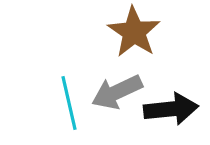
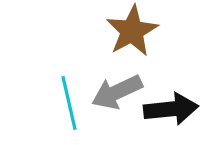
brown star: moved 2 px left, 1 px up; rotated 10 degrees clockwise
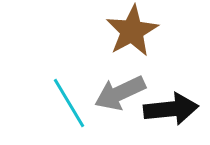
gray arrow: moved 3 px right, 1 px down
cyan line: rotated 18 degrees counterclockwise
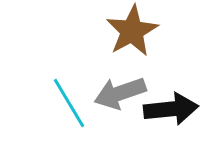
gray arrow: rotated 6 degrees clockwise
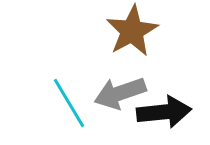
black arrow: moved 7 px left, 3 px down
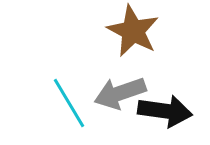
brown star: moved 1 px right; rotated 16 degrees counterclockwise
black arrow: moved 1 px right, 1 px up; rotated 14 degrees clockwise
